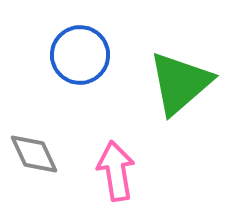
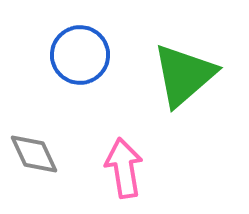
green triangle: moved 4 px right, 8 px up
pink arrow: moved 8 px right, 3 px up
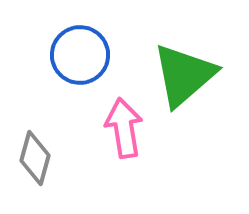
gray diamond: moved 1 px right, 4 px down; rotated 40 degrees clockwise
pink arrow: moved 40 px up
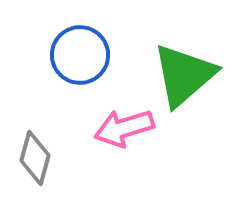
pink arrow: rotated 98 degrees counterclockwise
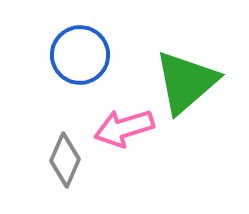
green triangle: moved 2 px right, 7 px down
gray diamond: moved 30 px right, 2 px down; rotated 8 degrees clockwise
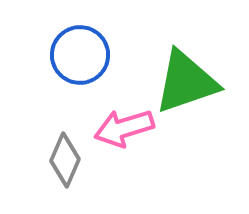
green triangle: rotated 22 degrees clockwise
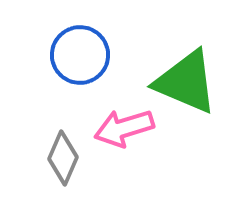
green triangle: rotated 42 degrees clockwise
gray diamond: moved 2 px left, 2 px up
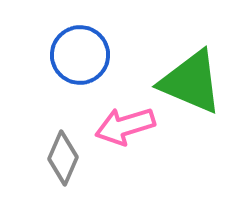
green triangle: moved 5 px right
pink arrow: moved 1 px right, 2 px up
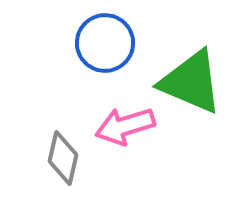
blue circle: moved 25 px right, 12 px up
gray diamond: rotated 10 degrees counterclockwise
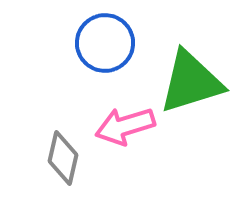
green triangle: rotated 40 degrees counterclockwise
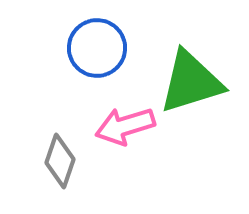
blue circle: moved 8 px left, 5 px down
gray diamond: moved 3 px left, 3 px down; rotated 6 degrees clockwise
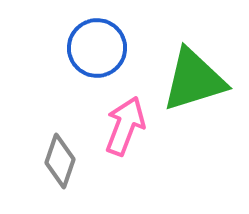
green triangle: moved 3 px right, 2 px up
pink arrow: rotated 128 degrees clockwise
